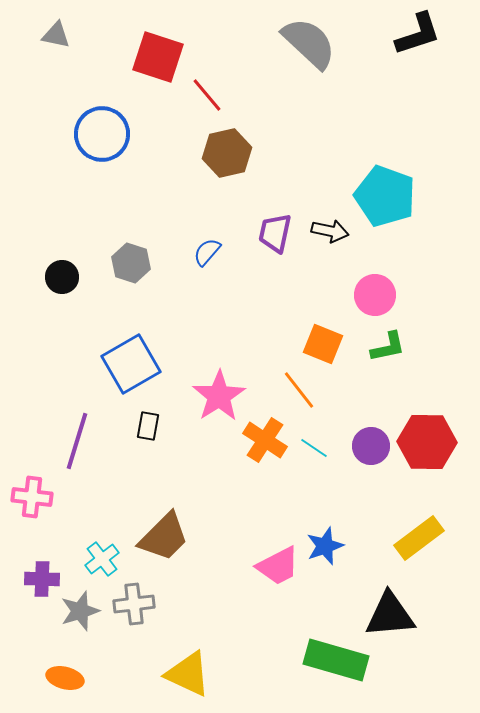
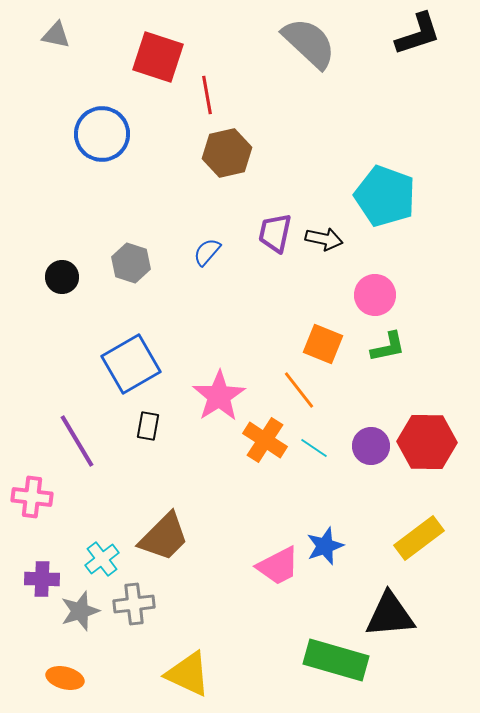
red line: rotated 30 degrees clockwise
black arrow: moved 6 px left, 8 px down
purple line: rotated 48 degrees counterclockwise
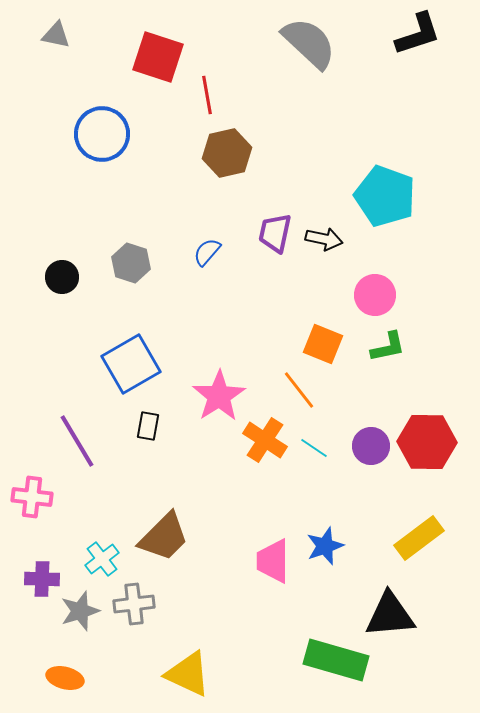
pink trapezoid: moved 5 px left, 5 px up; rotated 117 degrees clockwise
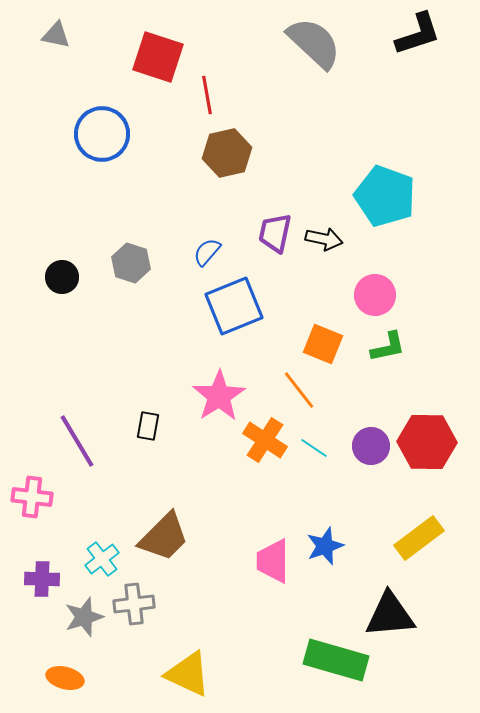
gray semicircle: moved 5 px right
blue square: moved 103 px right, 58 px up; rotated 8 degrees clockwise
gray star: moved 4 px right, 6 px down
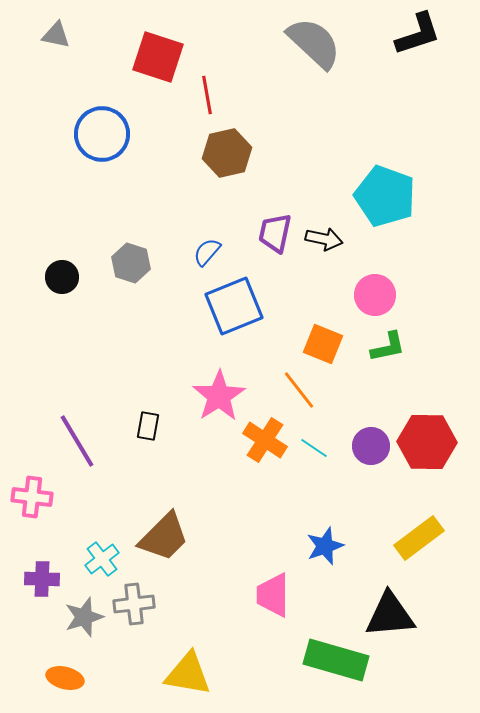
pink trapezoid: moved 34 px down
yellow triangle: rotated 15 degrees counterclockwise
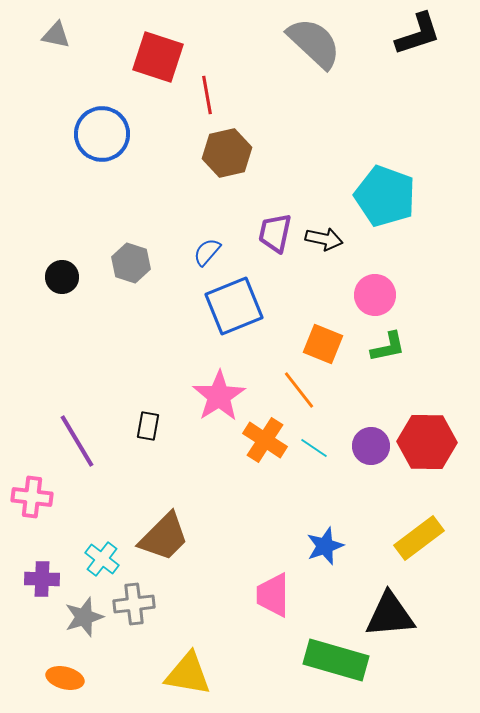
cyan cross: rotated 16 degrees counterclockwise
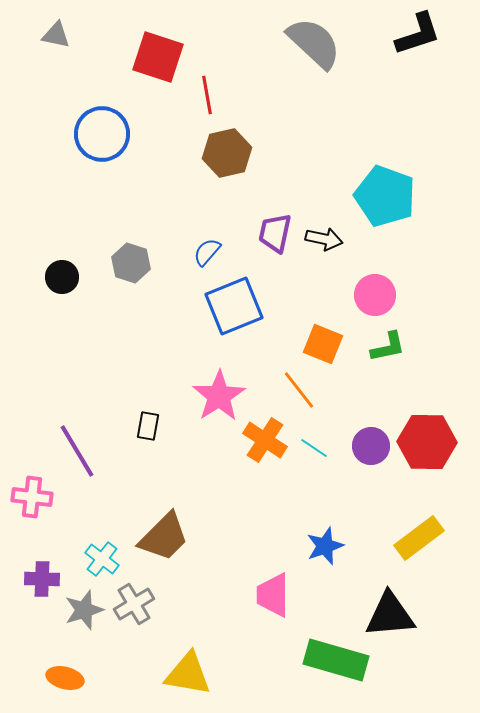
purple line: moved 10 px down
gray cross: rotated 24 degrees counterclockwise
gray star: moved 7 px up
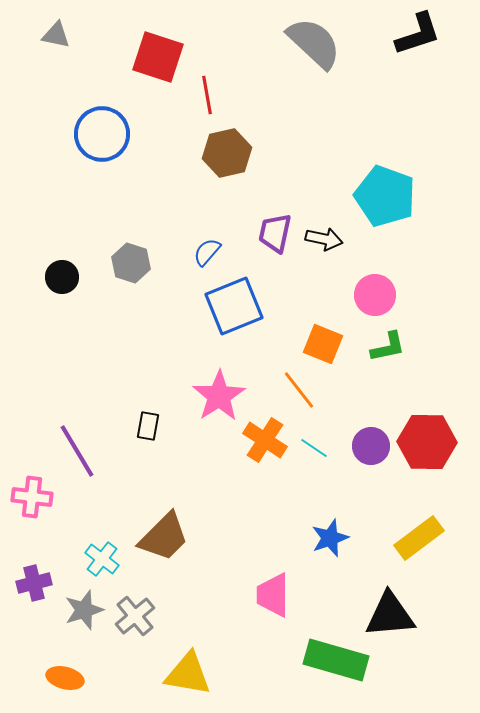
blue star: moved 5 px right, 8 px up
purple cross: moved 8 px left, 4 px down; rotated 16 degrees counterclockwise
gray cross: moved 1 px right, 12 px down; rotated 9 degrees counterclockwise
